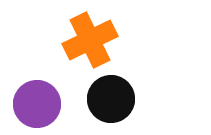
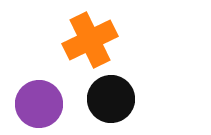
purple circle: moved 2 px right
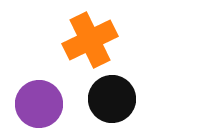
black circle: moved 1 px right
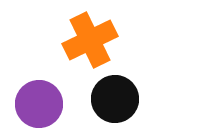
black circle: moved 3 px right
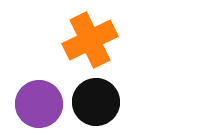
black circle: moved 19 px left, 3 px down
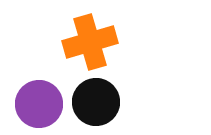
orange cross: moved 2 px down; rotated 10 degrees clockwise
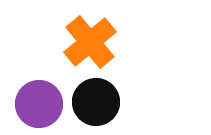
orange cross: rotated 24 degrees counterclockwise
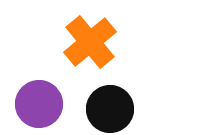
black circle: moved 14 px right, 7 px down
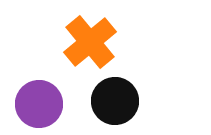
black circle: moved 5 px right, 8 px up
